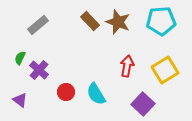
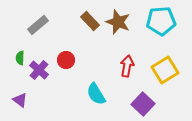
green semicircle: rotated 24 degrees counterclockwise
red circle: moved 32 px up
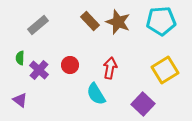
red circle: moved 4 px right, 5 px down
red arrow: moved 17 px left, 2 px down
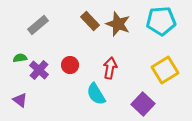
brown star: moved 2 px down
green semicircle: rotated 80 degrees clockwise
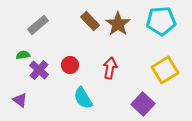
brown star: rotated 15 degrees clockwise
green semicircle: moved 3 px right, 3 px up
cyan semicircle: moved 13 px left, 4 px down
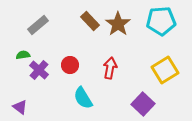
purple triangle: moved 7 px down
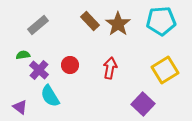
cyan semicircle: moved 33 px left, 2 px up
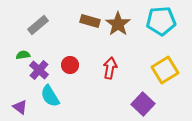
brown rectangle: rotated 30 degrees counterclockwise
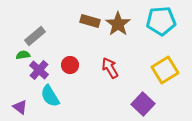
gray rectangle: moved 3 px left, 11 px down
red arrow: rotated 40 degrees counterclockwise
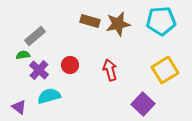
brown star: rotated 25 degrees clockwise
red arrow: moved 2 px down; rotated 15 degrees clockwise
cyan semicircle: moved 1 px left; rotated 105 degrees clockwise
purple triangle: moved 1 px left
